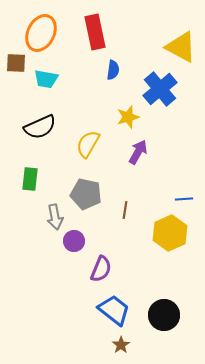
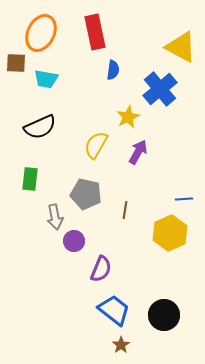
yellow star: rotated 10 degrees counterclockwise
yellow semicircle: moved 8 px right, 1 px down
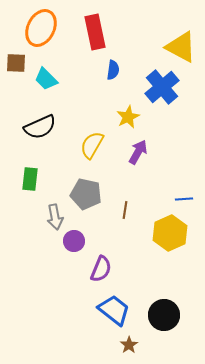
orange ellipse: moved 5 px up
cyan trapezoid: rotated 35 degrees clockwise
blue cross: moved 2 px right, 2 px up
yellow semicircle: moved 4 px left
brown star: moved 8 px right
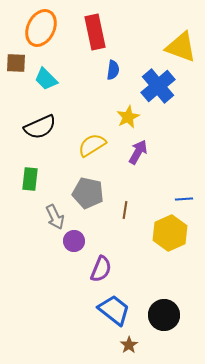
yellow triangle: rotated 8 degrees counterclockwise
blue cross: moved 4 px left, 1 px up
yellow semicircle: rotated 28 degrees clockwise
gray pentagon: moved 2 px right, 1 px up
gray arrow: rotated 15 degrees counterclockwise
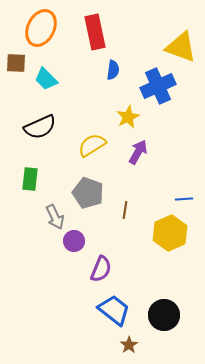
blue cross: rotated 16 degrees clockwise
gray pentagon: rotated 8 degrees clockwise
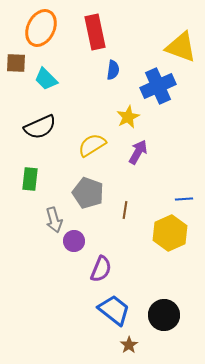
gray arrow: moved 1 px left, 3 px down; rotated 10 degrees clockwise
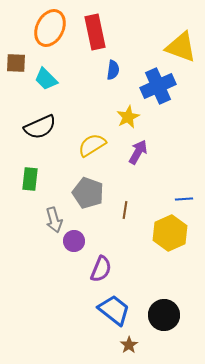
orange ellipse: moved 9 px right
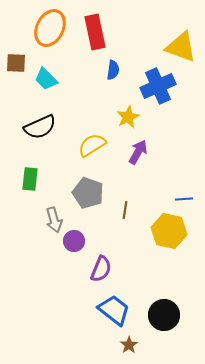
yellow hexagon: moved 1 px left, 2 px up; rotated 24 degrees counterclockwise
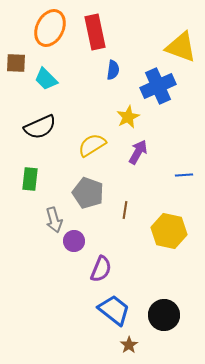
blue line: moved 24 px up
